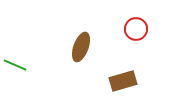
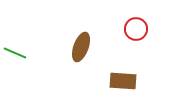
green line: moved 12 px up
brown rectangle: rotated 20 degrees clockwise
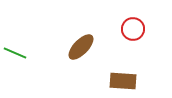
red circle: moved 3 px left
brown ellipse: rotated 24 degrees clockwise
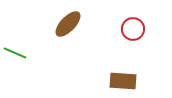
brown ellipse: moved 13 px left, 23 px up
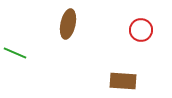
brown ellipse: rotated 32 degrees counterclockwise
red circle: moved 8 px right, 1 px down
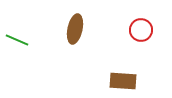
brown ellipse: moved 7 px right, 5 px down
green line: moved 2 px right, 13 px up
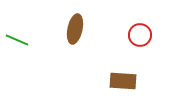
red circle: moved 1 px left, 5 px down
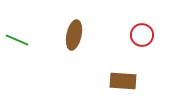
brown ellipse: moved 1 px left, 6 px down
red circle: moved 2 px right
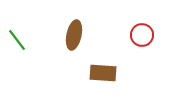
green line: rotated 30 degrees clockwise
brown rectangle: moved 20 px left, 8 px up
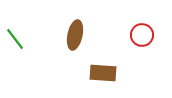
brown ellipse: moved 1 px right
green line: moved 2 px left, 1 px up
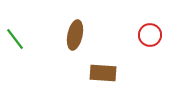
red circle: moved 8 px right
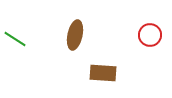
green line: rotated 20 degrees counterclockwise
